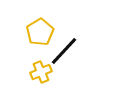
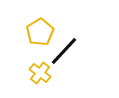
yellow cross: moved 1 px left, 1 px down; rotated 30 degrees counterclockwise
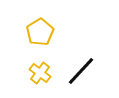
black line: moved 17 px right, 20 px down
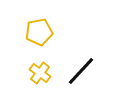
yellow pentagon: moved 1 px left; rotated 20 degrees clockwise
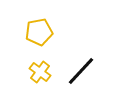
yellow cross: moved 1 px up
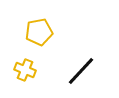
yellow cross: moved 15 px left, 2 px up; rotated 15 degrees counterclockwise
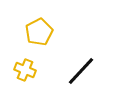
yellow pentagon: rotated 16 degrees counterclockwise
